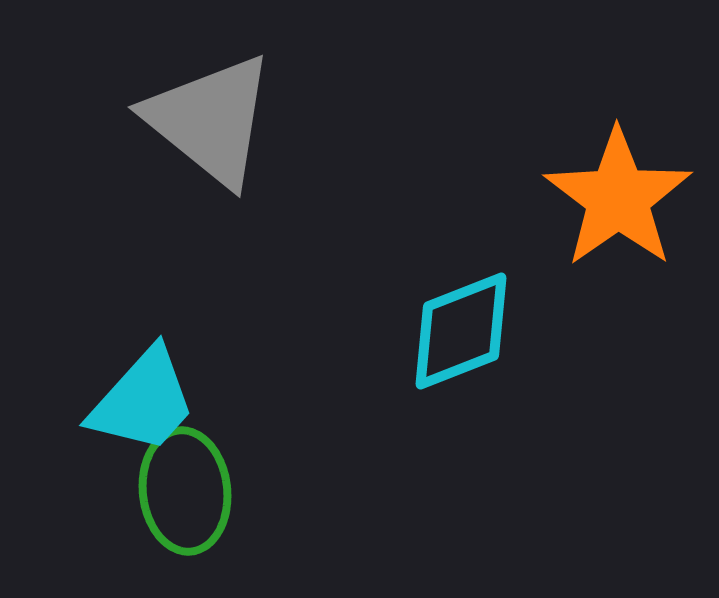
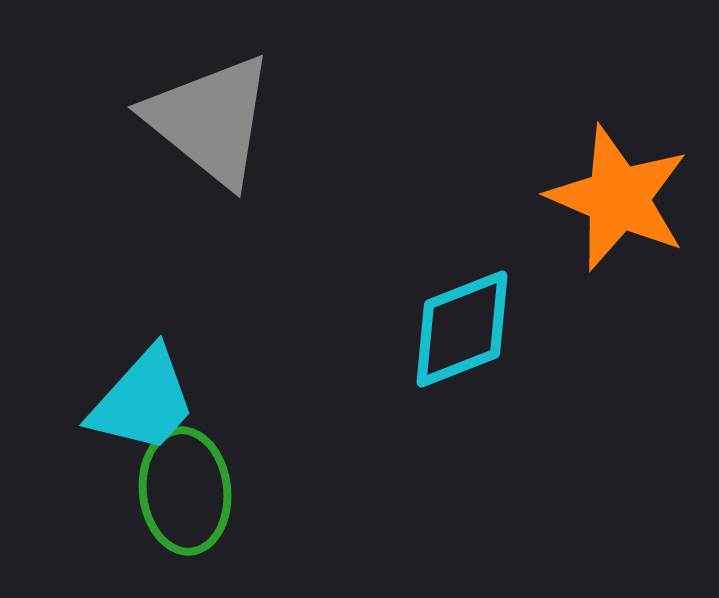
orange star: rotated 14 degrees counterclockwise
cyan diamond: moved 1 px right, 2 px up
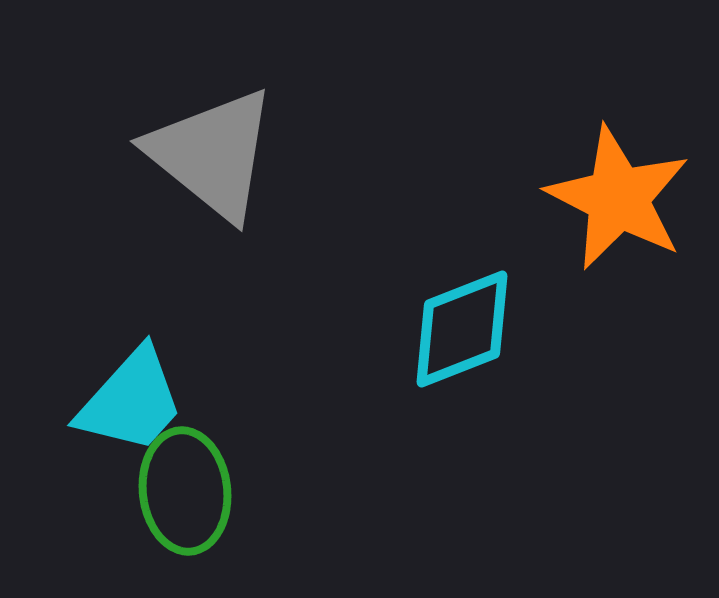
gray triangle: moved 2 px right, 34 px down
orange star: rotated 4 degrees clockwise
cyan trapezoid: moved 12 px left
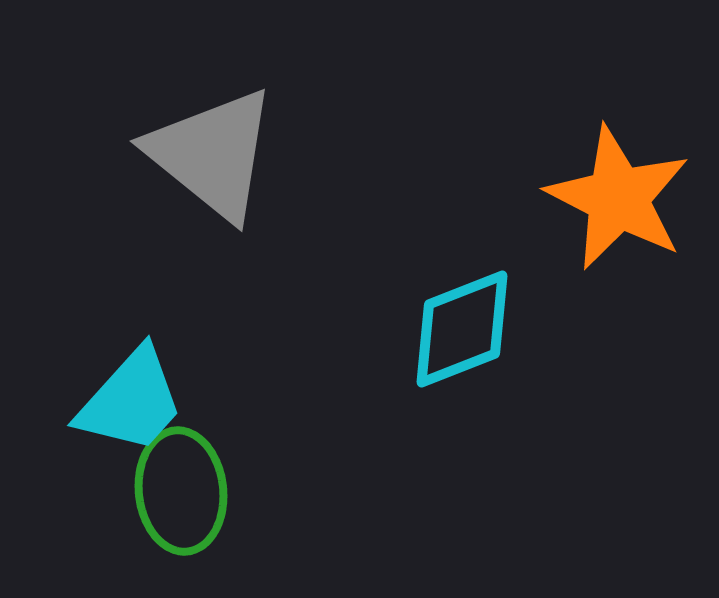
green ellipse: moved 4 px left
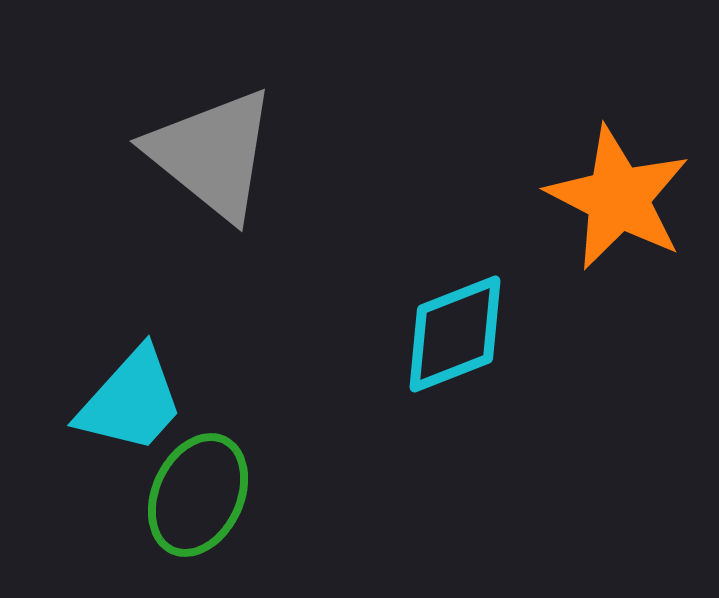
cyan diamond: moved 7 px left, 5 px down
green ellipse: moved 17 px right, 4 px down; rotated 31 degrees clockwise
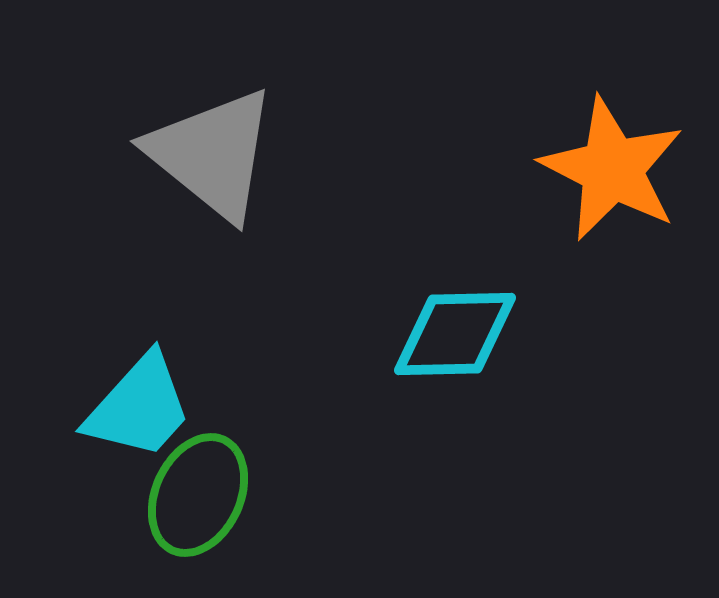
orange star: moved 6 px left, 29 px up
cyan diamond: rotated 20 degrees clockwise
cyan trapezoid: moved 8 px right, 6 px down
